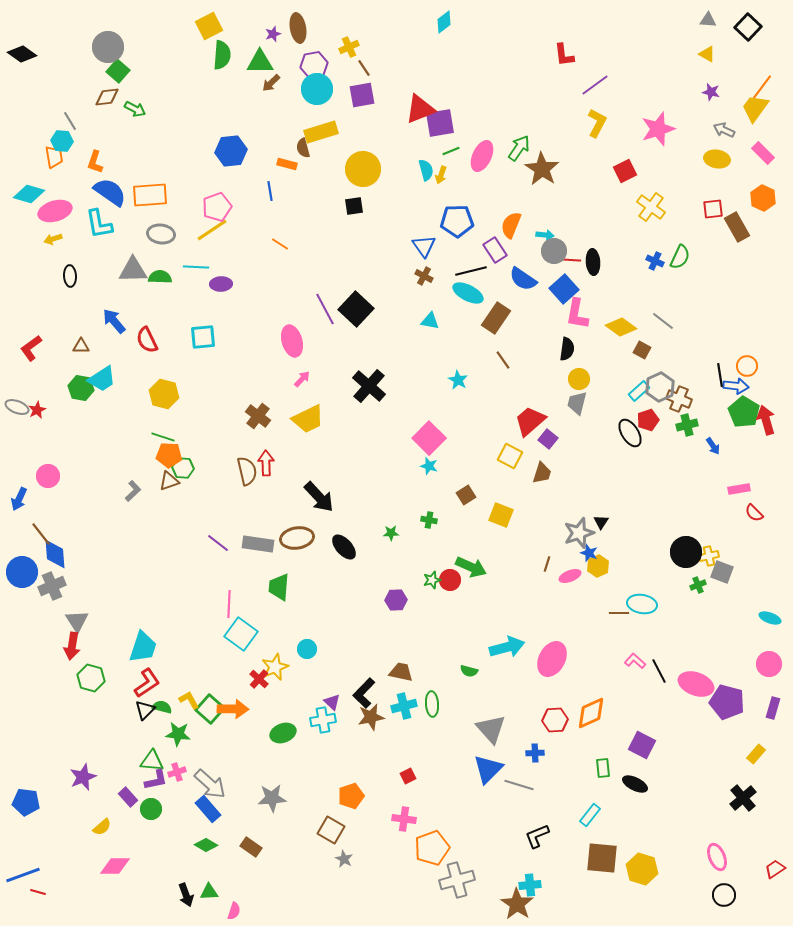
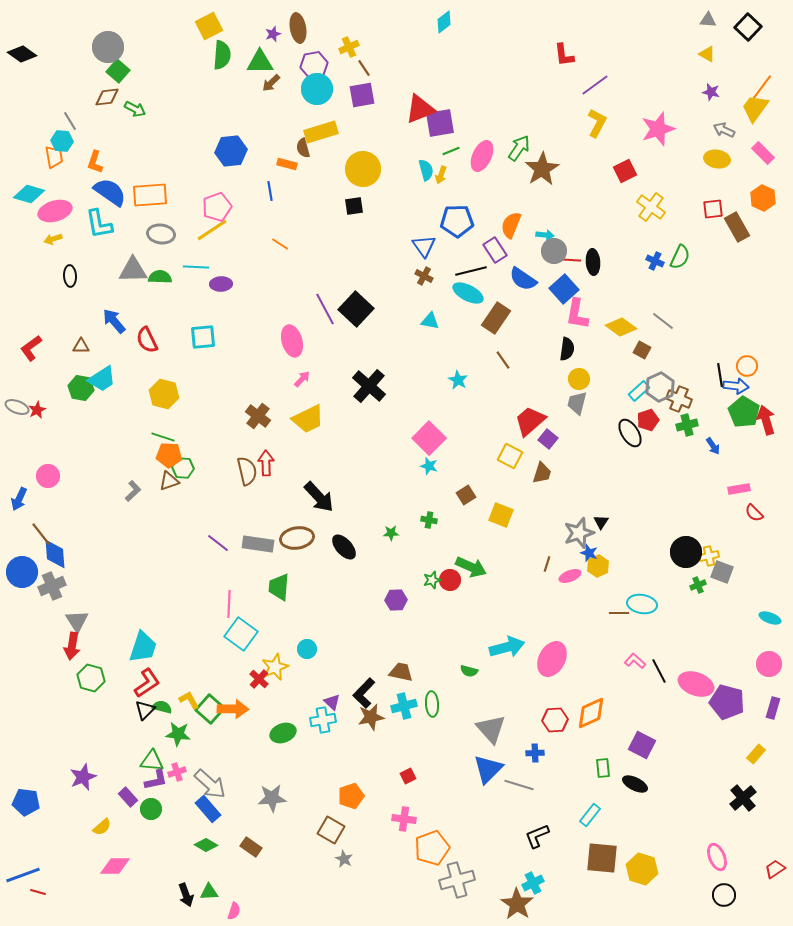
brown star at (542, 169): rotated 8 degrees clockwise
cyan cross at (530, 885): moved 3 px right, 2 px up; rotated 20 degrees counterclockwise
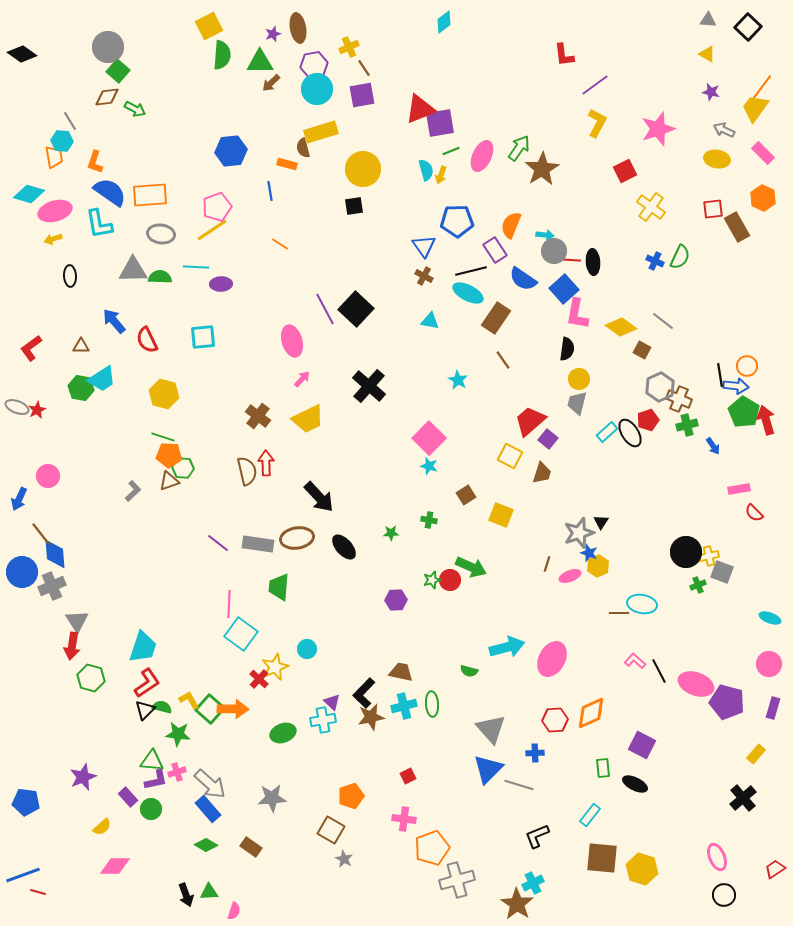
cyan rectangle at (639, 391): moved 32 px left, 41 px down
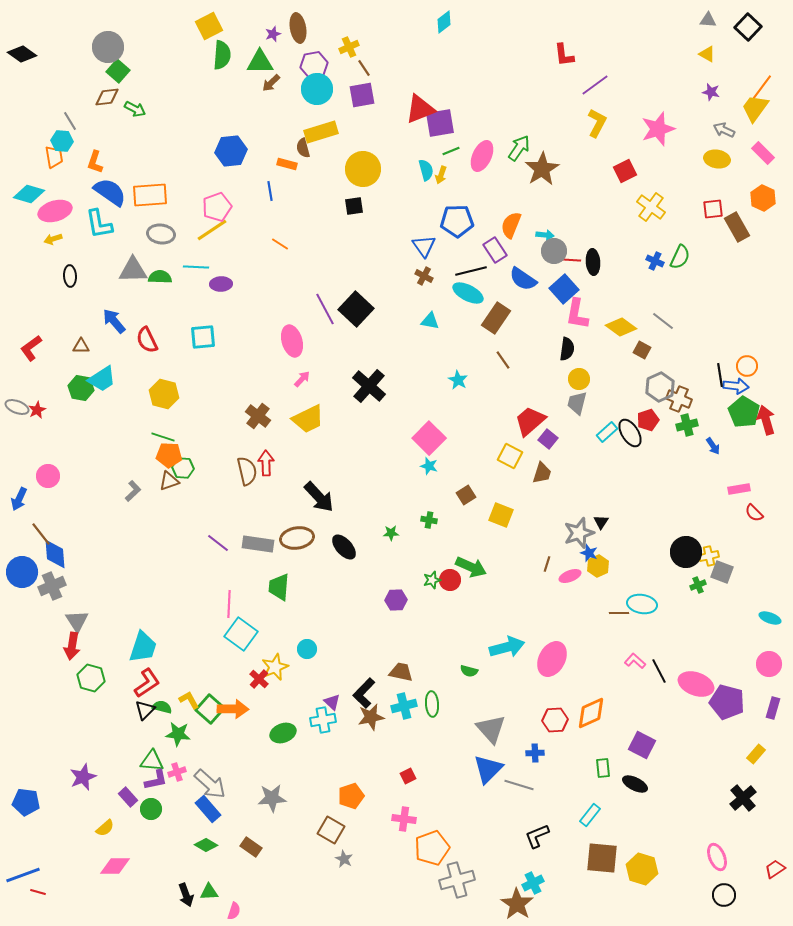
yellow semicircle at (102, 827): moved 3 px right, 1 px down
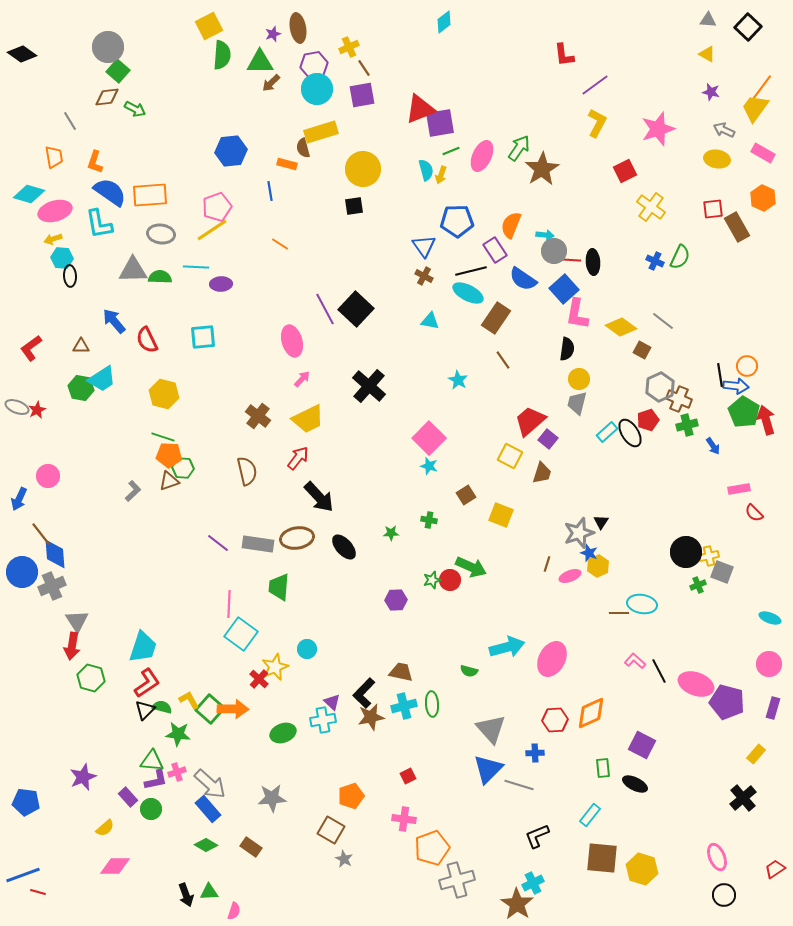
cyan hexagon at (62, 141): moved 117 px down
pink rectangle at (763, 153): rotated 15 degrees counterclockwise
red arrow at (266, 463): moved 32 px right, 5 px up; rotated 40 degrees clockwise
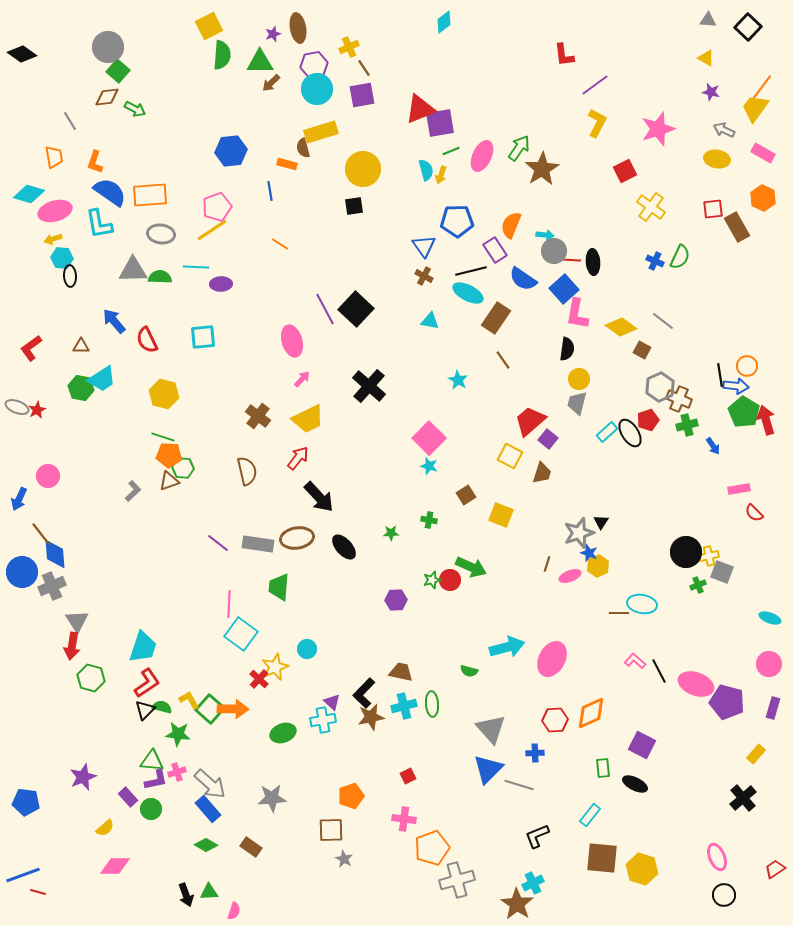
yellow triangle at (707, 54): moved 1 px left, 4 px down
brown square at (331, 830): rotated 32 degrees counterclockwise
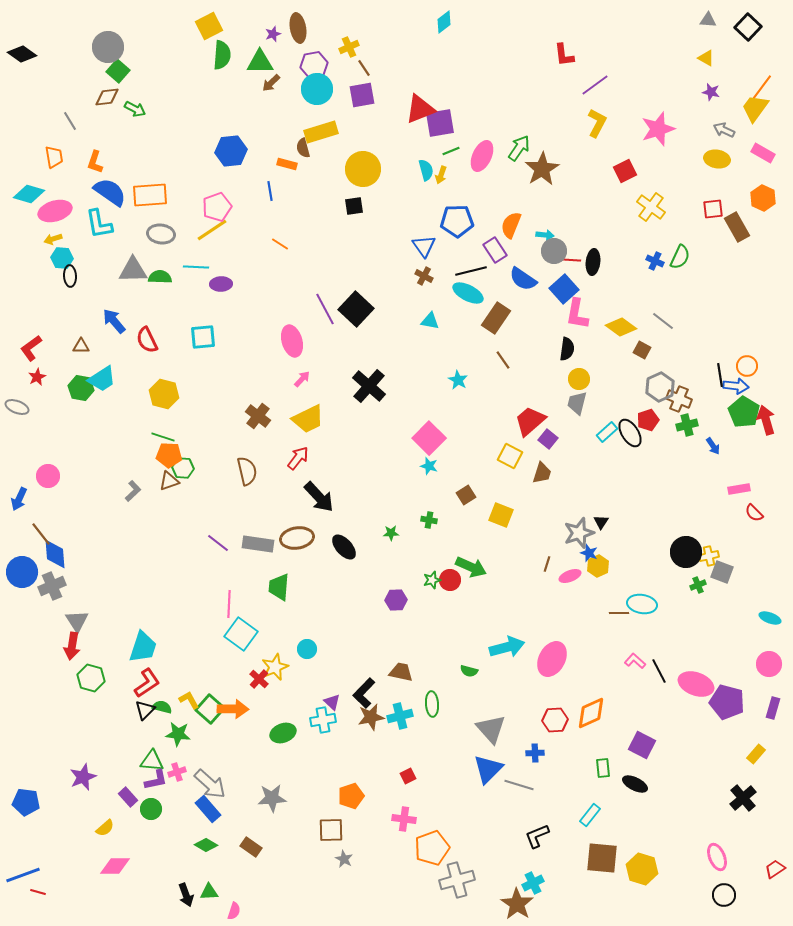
black ellipse at (593, 262): rotated 10 degrees clockwise
red star at (37, 410): moved 33 px up
cyan cross at (404, 706): moved 4 px left, 10 px down
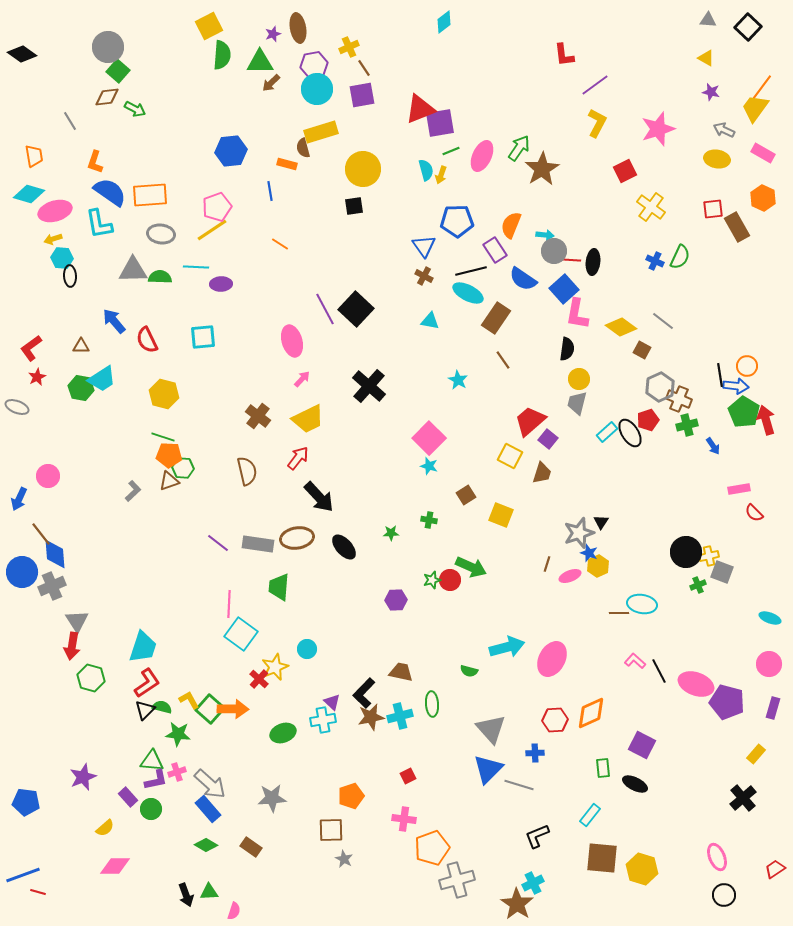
orange trapezoid at (54, 157): moved 20 px left, 1 px up
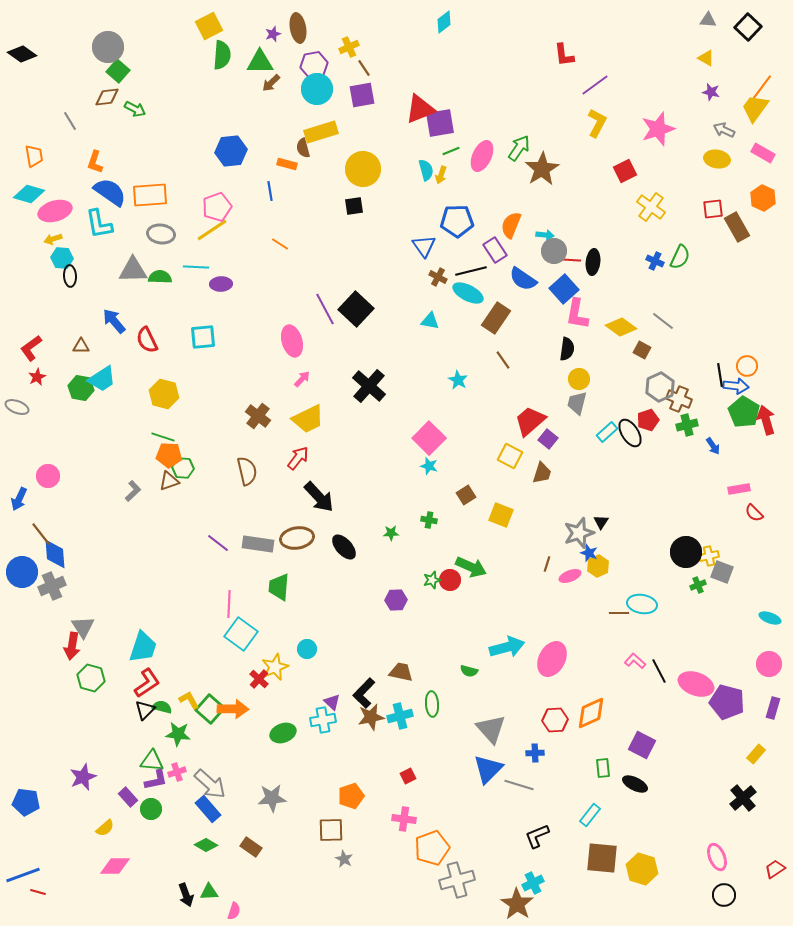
brown cross at (424, 276): moved 14 px right, 1 px down
gray triangle at (77, 621): moved 6 px right, 6 px down
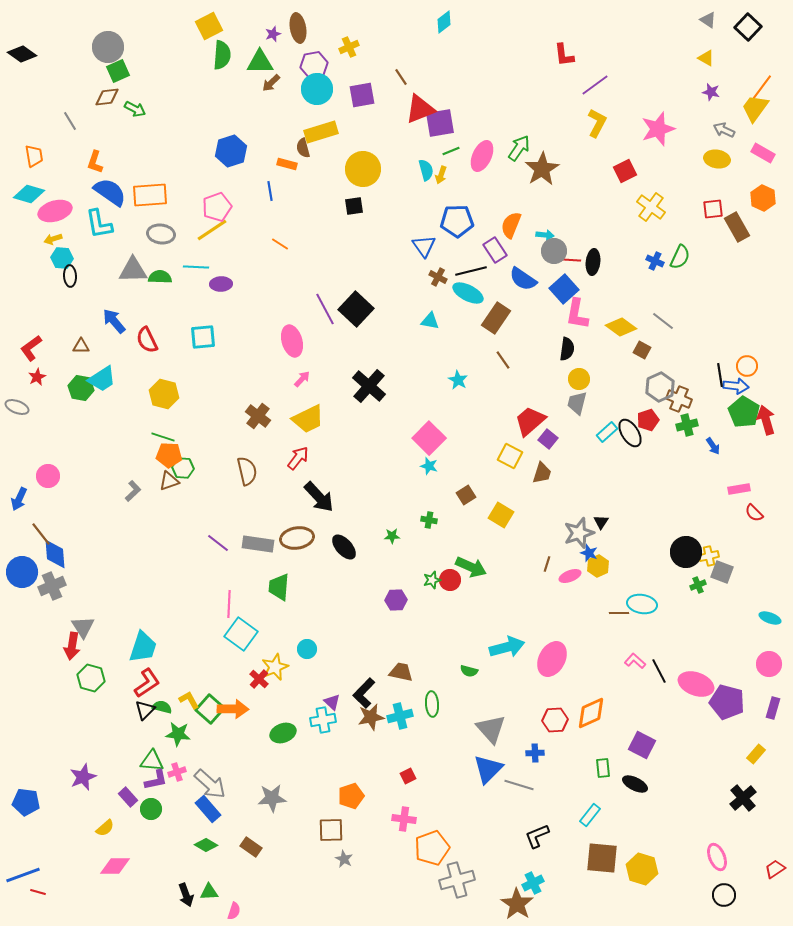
gray triangle at (708, 20): rotated 30 degrees clockwise
brown line at (364, 68): moved 37 px right, 9 px down
green square at (118, 71): rotated 25 degrees clockwise
blue hexagon at (231, 151): rotated 12 degrees counterclockwise
yellow square at (501, 515): rotated 10 degrees clockwise
green star at (391, 533): moved 1 px right, 3 px down
